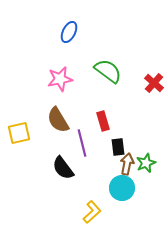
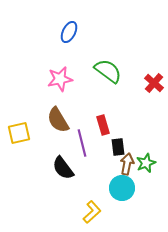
red rectangle: moved 4 px down
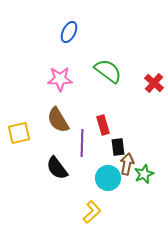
pink star: rotated 10 degrees clockwise
purple line: rotated 16 degrees clockwise
green star: moved 2 px left, 11 px down
black semicircle: moved 6 px left
cyan circle: moved 14 px left, 10 px up
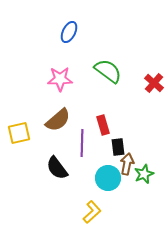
brown semicircle: rotated 100 degrees counterclockwise
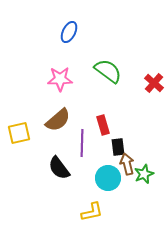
brown arrow: rotated 25 degrees counterclockwise
black semicircle: moved 2 px right
yellow L-shape: rotated 30 degrees clockwise
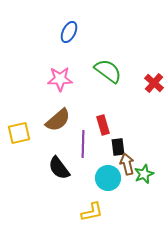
purple line: moved 1 px right, 1 px down
